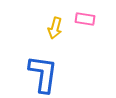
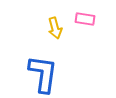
yellow arrow: rotated 30 degrees counterclockwise
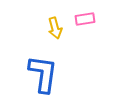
pink rectangle: rotated 18 degrees counterclockwise
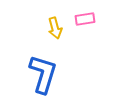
blue L-shape: rotated 9 degrees clockwise
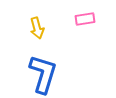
yellow arrow: moved 18 px left
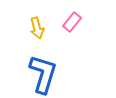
pink rectangle: moved 13 px left, 3 px down; rotated 42 degrees counterclockwise
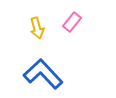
blue L-shape: rotated 60 degrees counterclockwise
